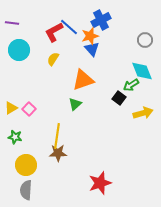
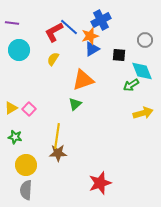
blue triangle: rotated 42 degrees clockwise
black square: moved 43 px up; rotated 32 degrees counterclockwise
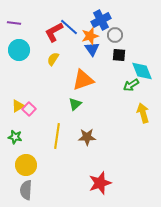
purple line: moved 2 px right
gray circle: moved 30 px left, 5 px up
blue triangle: rotated 35 degrees counterclockwise
yellow triangle: moved 7 px right, 2 px up
yellow arrow: rotated 90 degrees counterclockwise
brown star: moved 29 px right, 16 px up
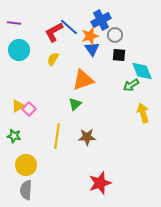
green star: moved 1 px left, 1 px up
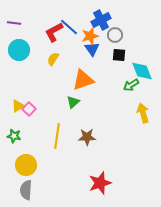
green triangle: moved 2 px left, 2 px up
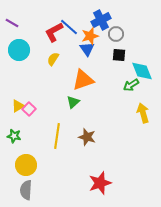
purple line: moved 2 px left; rotated 24 degrees clockwise
gray circle: moved 1 px right, 1 px up
blue triangle: moved 5 px left
brown star: rotated 18 degrees clockwise
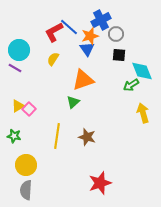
purple line: moved 3 px right, 45 px down
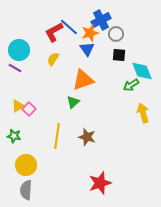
orange star: moved 3 px up
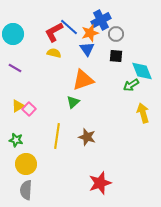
cyan circle: moved 6 px left, 16 px up
black square: moved 3 px left, 1 px down
yellow semicircle: moved 1 px right, 6 px up; rotated 72 degrees clockwise
green star: moved 2 px right, 4 px down
yellow circle: moved 1 px up
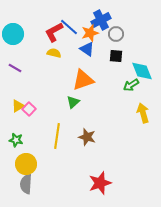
blue triangle: rotated 21 degrees counterclockwise
gray semicircle: moved 6 px up
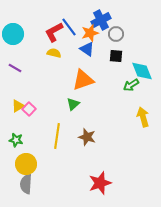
blue line: rotated 12 degrees clockwise
green triangle: moved 2 px down
yellow arrow: moved 4 px down
